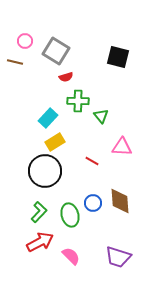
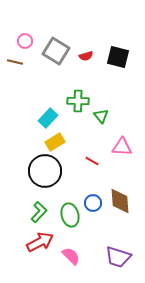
red semicircle: moved 20 px right, 21 px up
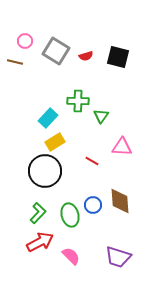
green triangle: rotated 14 degrees clockwise
blue circle: moved 2 px down
green L-shape: moved 1 px left, 1 px down
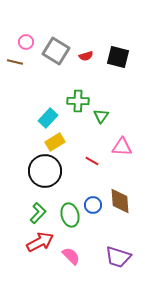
pink circle: moved 1 px right, 1 px down
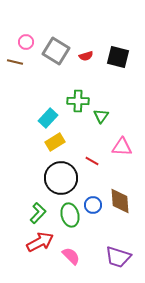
black circle: moved 16 px right, 7 px down
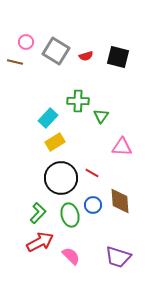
red line: moved 12 px down
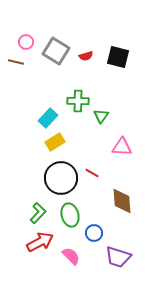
brown line: moved 1 px right
brown diamond: moved 2 px right
blue circle: moved 1 px right, 28 px down
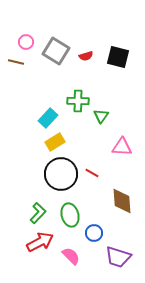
black circle: moved 4 px up
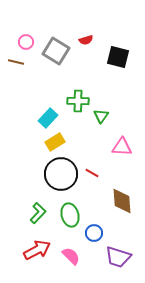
red semicircle: moved 16 px up
red arrow: moved 3 px left, 8 px down
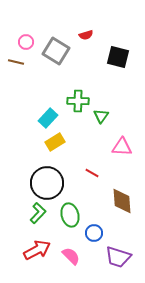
red semicircle: moved 5 px up
black circle: moved 14 px left, 9 px down
